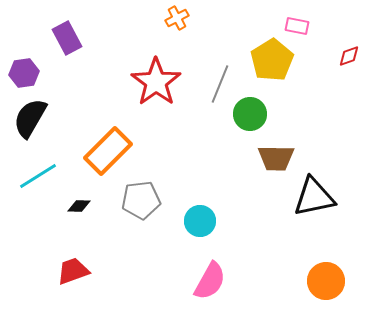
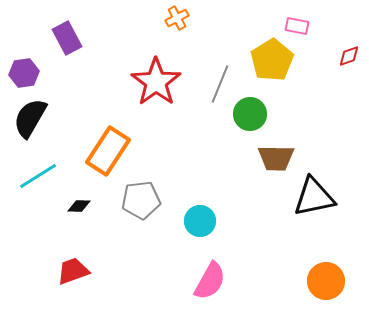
orange rectangle: rotated 12 degrees counterclockwise
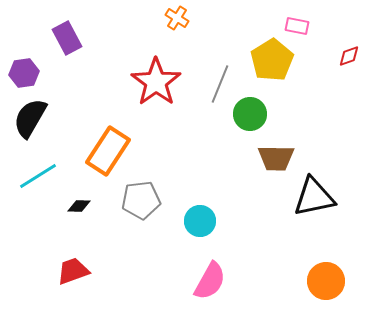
orange cross: rotated 30 degrees counterclockwise
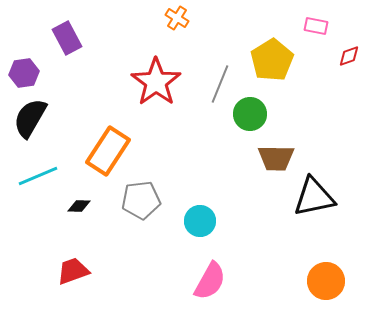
pink rectangle: moved 19 px right
cyan line: rotated 9 degrees clockwise
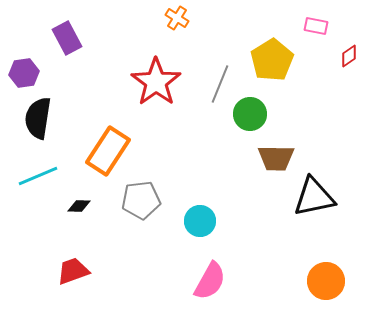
red diamond: rotated 15 degrees counterclockwise
black semicircle: moved 8 px right; rotated 21 degrees counterclockwise
